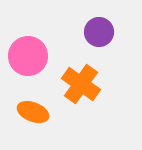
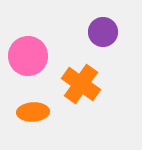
purple circle: moved 4 px right
orange ellipse: rotated 24 degrees counterclockwise
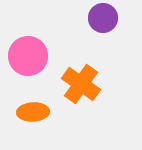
purple circle: moved 14 px up
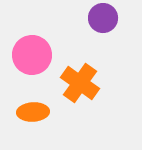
pink circle: moved 4 px right, 1 px up
orange cross: moved 1 px left, 1 px up
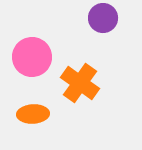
pink circle: moved 2 px down
orange ellipse: moved 2 px down
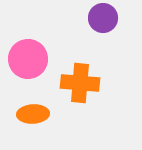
pink circle: moved 4 px left, 2 px down
orange cross: rotated 30 degrees counterclockwise
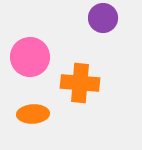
pink circle: moved 2 px right, 2 px up
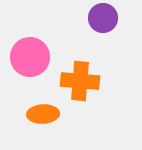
orange cross: moved 2 px up
orange ellipse: moved 10 px right
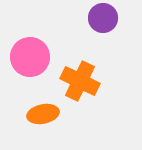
orange cross: rotated 21 degrees clockwise
orange ellipse: rotated 8 degrees counterclockwise
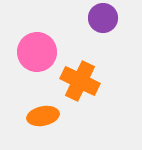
pink circle: moved 7 px right, 5 px up
orange ellipse: moved 2 px down
